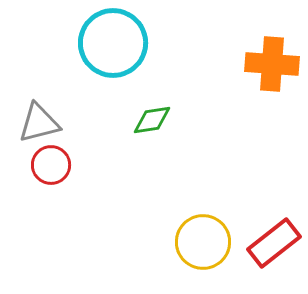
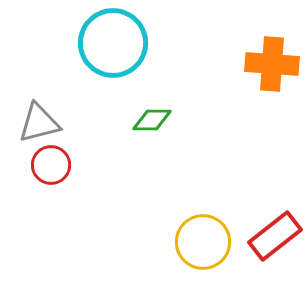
green diamond: rotated 9 degrees clockwise
red rectangle: moved 1 px right, 7 px up
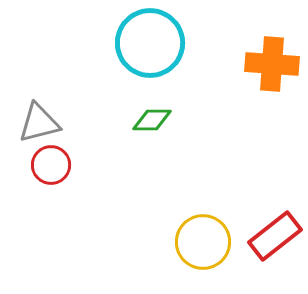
cyan circle: moved 37 px right
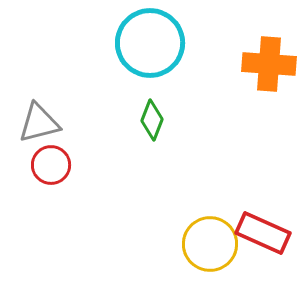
orange cross: moved 3 px left
green diamond: rotated 69 degrees counterclockwise
red rectangle: moved 12 px left, 3 px up; rotated 62 degrees clockwise
yellow circle: moved 7 px right, 2 px down
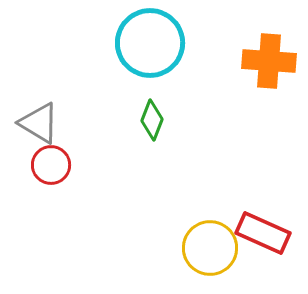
orange cross: moved 3 px up
gray triangle: rotated 45 degrees clockwise
yellow circle: moved 4 px down
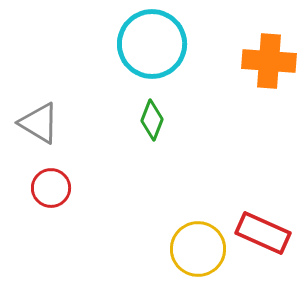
cyan circle: moved 2 px right, 1 px down
red circle: moved 23 px down
yellow circle: moved 12 px left, 1 px down
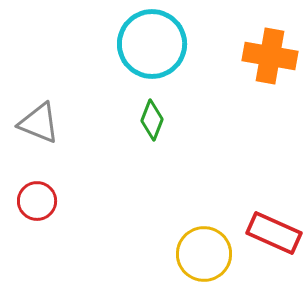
orange cross: moved 1 px right, 5 px up; rotated 6 degrees clockwise
gray triangle: rotated 9 degrees counterclockwise
red circle: moved 14 px left, 13 px down
red rectangle: moved 11 px right
yellow circle: moved 6 px right, 5 px down
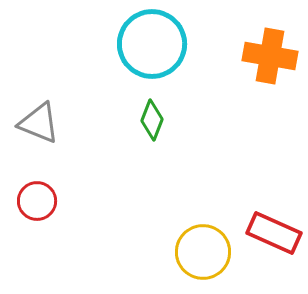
yellow circle: moved 1 px left, 2 px up
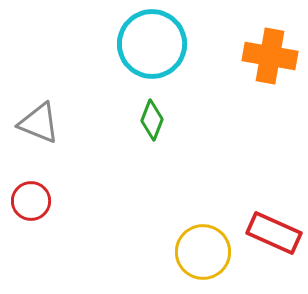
red circle: moved 6 px left
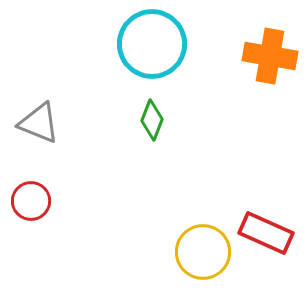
red rectangle: moved 8 px left
